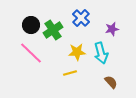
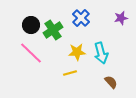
purple star: moved 9 px right, 11 px up
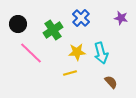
purple star: rotated 24 degrees clockwise
black circle: moved 13 px left, 1 px up
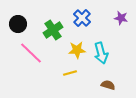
blue cross: moved 1 px right
yellow star: moved 2 px up
brown semicircle: moved 3 px left, 3 px down; rotated 32 degrees counterclockwise
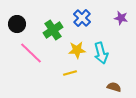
black circle: moved 1 px left
brown semicircle: moved 6 px right, 2 px down
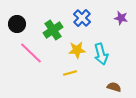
cyan arrow: moved 1 px down
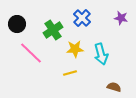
yellow star: moved 2 px left, 1 px up
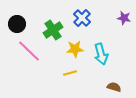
purple star: moved 3 px right
pink line: moved 2 px left, 2 px up
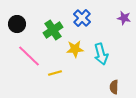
pink line: moved 5 px down
yellow line: moved 15 px left
brown semicircle: rotated 104 degrees counterclockwise
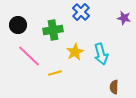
blue cross: moved 1 px left, 6 px up
black circle: moved 1 px right, 1 px down
green cross: rotated 24 degrees clockwise
yellow star: moved 3 px down; rotated 24 degrees counterclockwise
